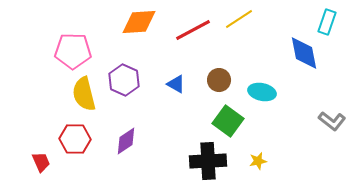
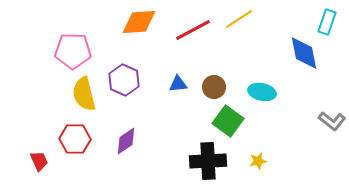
brown circle: moved 5 px left, 7 px down
blue triangle: moved 2 px right; rotated 36 degrees counterclockwise
red trapezoid: moved 2 px left, 1 px up
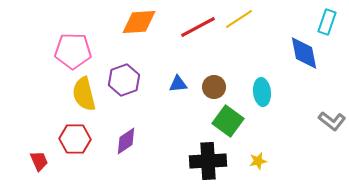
red line: moved 5 px right, 3 px up
purple hexagon: rotated 16 degrees clockwise
cyan ellipse: rotated 72 degrees clockwise
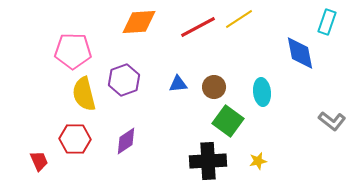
blue diamond: moved 4 px left
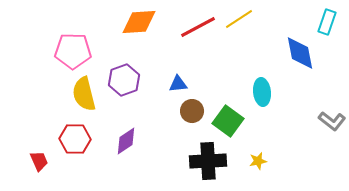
brown circle: moved 22 px left, 24 px down
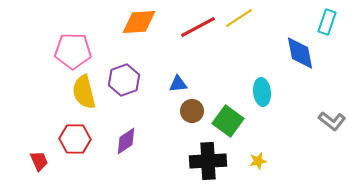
yellow line: moved 1 px up
yellow semicircle: moved 2 px up
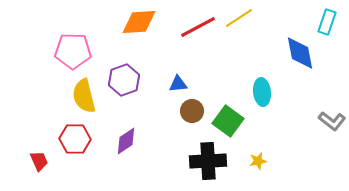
yellow semicircle: moved 4 px down
